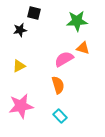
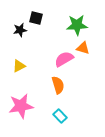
black square: moved 2 px right, 5 px down
green star: moved 4 px down
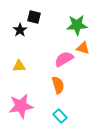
black square: moved 2 px left, 1 px up
black star: rotated 24 degrees counterclockwise
yellow triangle: rotated 24 degrees clockwise
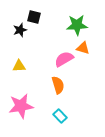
black star: rotated 16 degrees clockwise
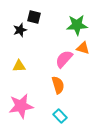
pink semicircle: rotated 18 degrees counterclockwise
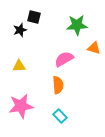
orange triangle: moved 11 px right
pink semicircle: rotated 18 degrees clockwise
orange semicircle: rotated 12 degrees clockwise
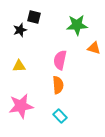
pink semicircle: moved 4 px left, 1 px down; rotated 48 degrees counterclockwise
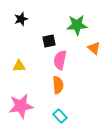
black square: moved 15 px right, 24 px down; rotated 24 degrees counterclockwise
black star: moved 1 px right, 11 px up
orange triangle: rotated 24 degrees clockwise
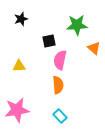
pink star: moved 4 px left, 4 px down
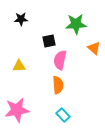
black star: rotated 16 degrees clockwise
green star: moved 1 px left, 1 px up
cyan rectangle: moved 3 px right, 1 px up
